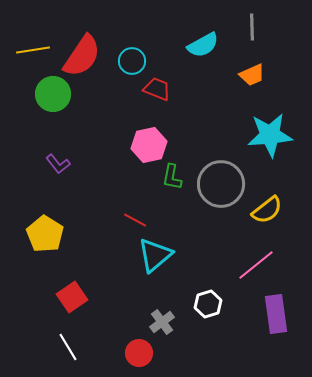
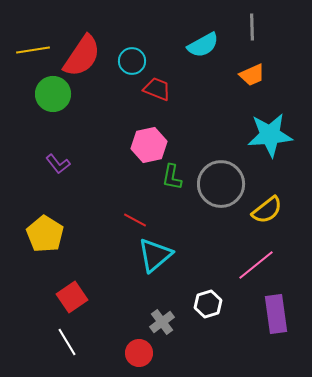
white line: moved 1 px left, 5 px up
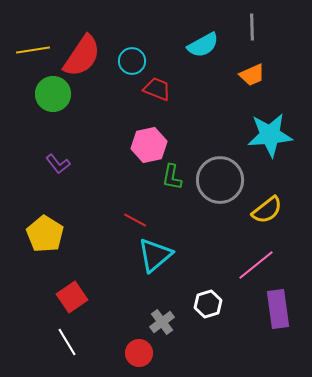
gray circle: moved 1 px left, 4 px up
purple rectangle: moved 2 px right, 5 px up
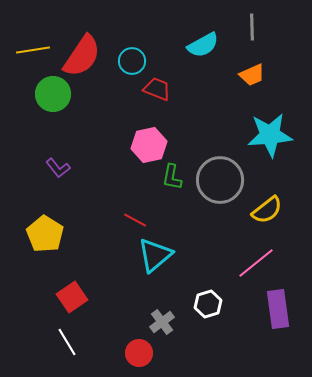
purple L-shape: moved 4 px down
pink line: moved 2 px up
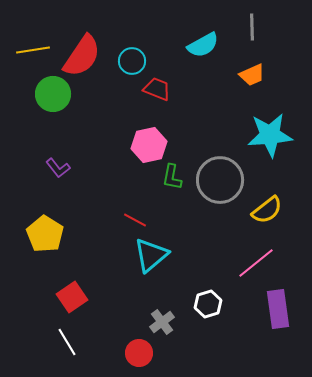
cyan triangle: moved 4 px left
